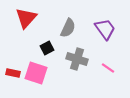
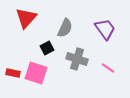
gray semicircle: moved 3 px left
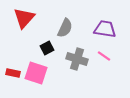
red triangle: moved 2 px left
purple trapezoid: rotated 45 degrees counterclockwise
pink line: moved 4 px left, 12 px up
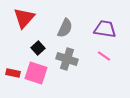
black square: moved 9 px left; rotated 16 degrees counterclockwise
gray cross: moved 10 px left
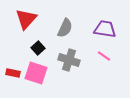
red triangle: moved 2 px right, 1 px down
gray cross: moved 2 px right, 1 px down
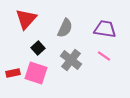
gray cross: moved 2 px right; rotated 20 degrees clockwise
red rectangle: rotated 24 degrees counterclockwise
